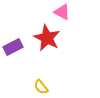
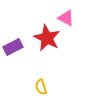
pink triangle: moved 4 px right, 6 px down
yellow semicircle: rotated 21 degrees clockwise
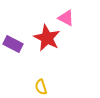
purple rectangle: moved 3 px up; rotated 54 degrees clockwise
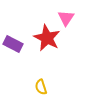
pink triangle: rotated 36 degrees clockwise
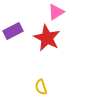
pink triangle: moved 10 px left, 6 px up; rotated 24 degrees clockwise
purple rectangle: moved 13 px up; rotated 54 degrees counterclockwise
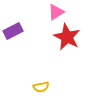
red star: moved 20 px right, 1 px up
yellow semicircle: rotated 84 degrees counterclockwise
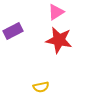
red star: moved 8 px left, 3 px down; rotated 16 degrees counterclockwise
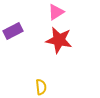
yellow semicircle: rotated 84 degrees counterclockwise
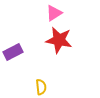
pink triangle: moved 2 px left, 1 px down
purple rectangle: moved 21 px down
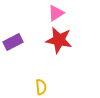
pink triangle: moved 2 px right
purple rectangle: moved 10 px up
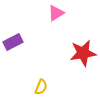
red star: moved 24 px right, 13 px down; rotated 20 degrees counterclockwise
yellow semicircle: rotated 28 degrees clockwise
